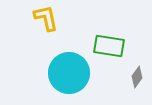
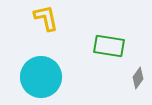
cyan circle: moved 28 px left, 4 px down
gray diamond: moved 1 px right, 1 px down
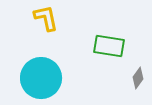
cyan circle: moved 1 px down
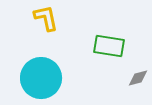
gray diamond: rotated 40 degrees clockwise
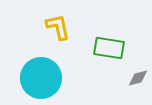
yellow L-shape: moved 12 px right, 9 px down
green rectangle: moved 2 px down
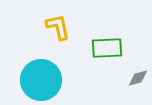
green rectangle: moved 2 px left; rotated 12 degrees counterclockwise
cyan circle: moved 2 px down
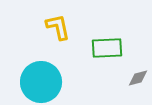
cyan circle: moved 2 px down
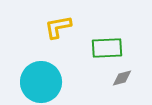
yellow L-shape: rotated 88 degrees counterclockwise
gray diamond: moved 16 px left
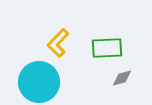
yellow L-shape: moved 16 px down; rotated 36 degrees counterclockwise
cyan circle: moved 2 px left
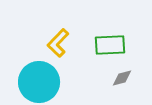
green rectangle: moved 3 px right, 3 px up
